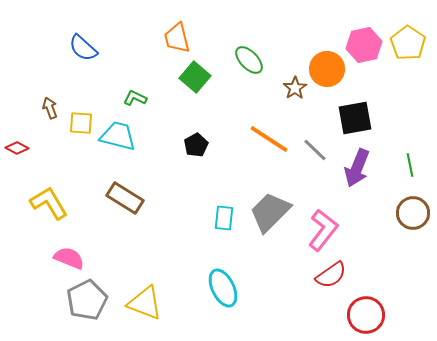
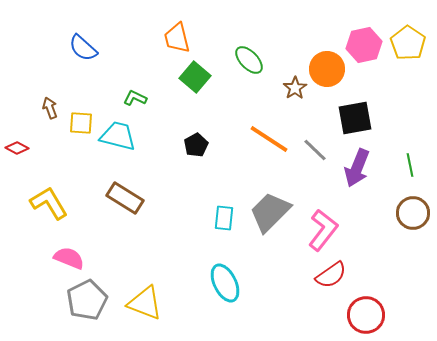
cyan ellipse: moved 2 px right, 5 px up
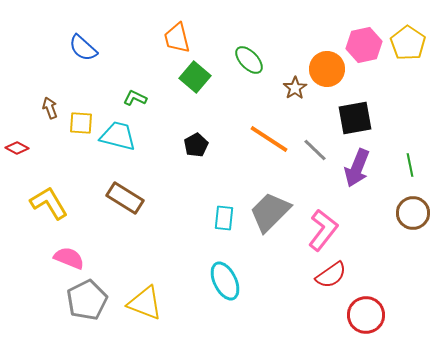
cyan ellipse: moved 2 px up
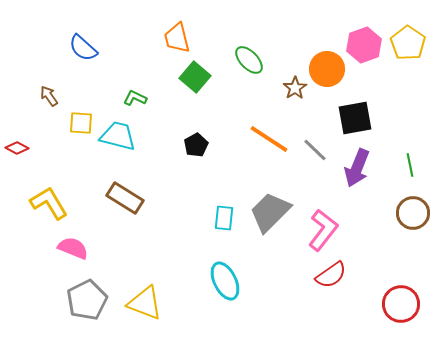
pink hexagon: rotated 8 degrees counterclockwise
brown arrow: moved 1 px left, 12 px up; rotated 15 degrees counterclockwise
pink semicircle: moved 4 px right, 10 px up
red circle: moved 35 px right, 11 px up
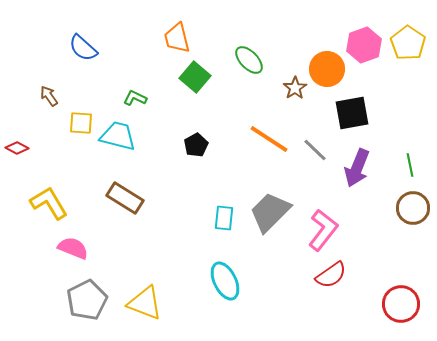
black square: moved 3 px left, 5 px up
brown circle: moved 5 px up
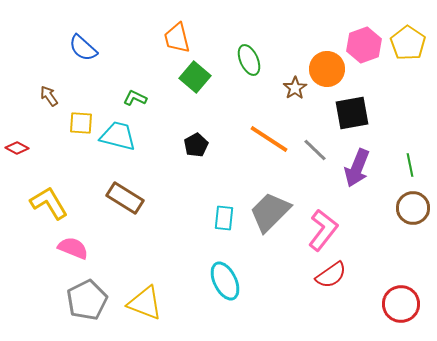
green ellipse: rotated 20 degrees clockwise
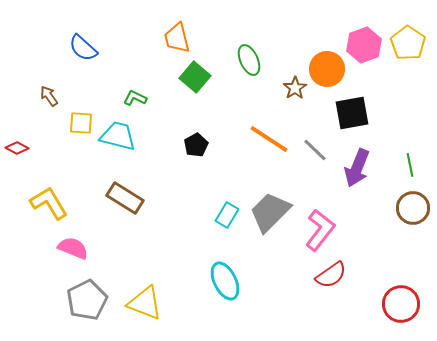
cyan rectangle: moved 3 px right, 3 px up; rotated 25 degrees clockwise
pink L-shape: moved 3 px left
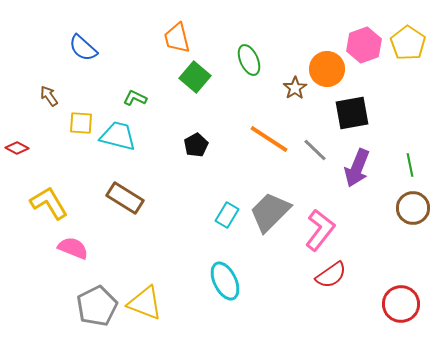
gray pentagon: moved 10 px right, 6 px down
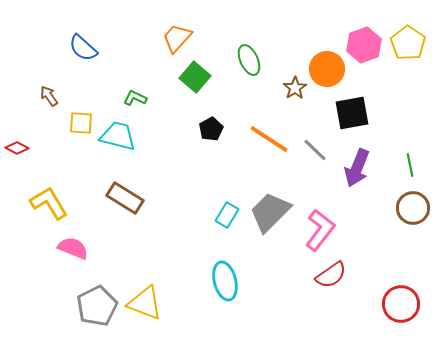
orange trapezoid: rotated 56 degrees clockwise
black pentagon: moved 15 px right, 16 px up
cyan ellipse: rotated 12 degrees clockwise
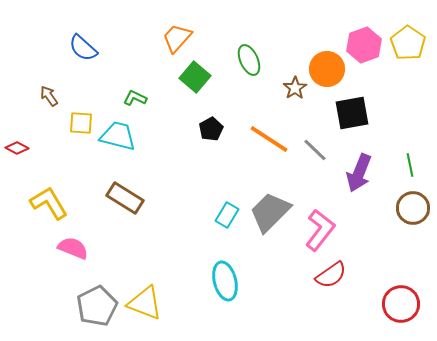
purple arrow: moved 2 px right, 5 px down
